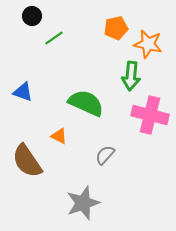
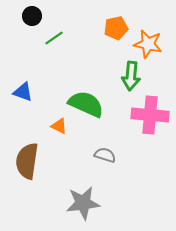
green semicircle: moved 1 px down
pink cross: rotated 9 degrees counterclockwise
orange triangle: moved 10 px up
gray semicircle: rotated 65 degrees clockwise
brown semicircle: rotated 42 degrees clockwise
gray star: rotated 12 degrees clockwise
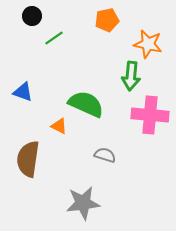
orange pentagon: moved 9 px left, 8 px up
brown semicircle: moved 1 px right, 2 px up
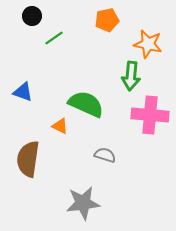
orange triangle: moved 1 px right
